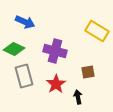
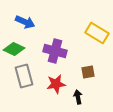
yellow rectangle: moved 2 px down
red star: rotated 24 degrees clockwise
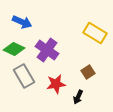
blue arrow: moved 3 px left
yellow rectangle: moved 2 px left
purple cross: moved 8 px left, 1 px up; rotated 20 degrees clockwise
brown square: rotated 24 degrees counterclockwise
gray rectangle: rotated 15 degrees counterclockwise
black arrow: rotated 144 degrees counterclockwise
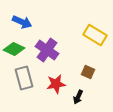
yellow rectangle: moved 2 px down
brown square: rotated 32 degrees counterclockwise
gray rectangle: moved 2 px down; rotated 15 degrees clockwise
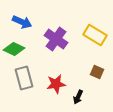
purple cross: moved 9 px right, 11 px up
brown square: moved 9 px right
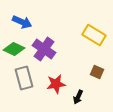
yellow rectangle: moved 1 px left
purple cross: moved 12 px left, 10 px down
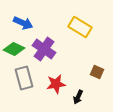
blue arrow: moved 1 px right, 1 px down
yellow rectangle: moved 14 px left, 8 px up
